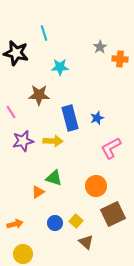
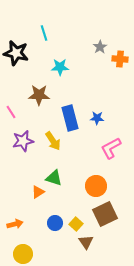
blue star: rotated 24 degrees clockwise
yellow arrow: rotated 54 degrees clockwise
brown square: moved 8 px left
yellow square: moved 3 px down
brown triangle: rotated 14 degrees clockwise
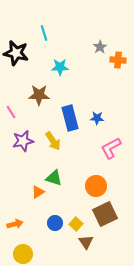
orange cross: moved 2 px left, 1 px down
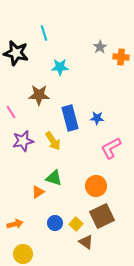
orange cross: moved 3 px right, 3 px up
brown square: moved 3 px left, 2 px down
brown triangle: rotated 21 degrees counterclockwise
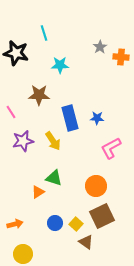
cyan star: moved 2 px up
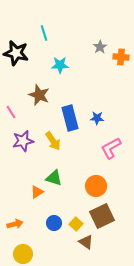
brown star: rotated 20 degrees clockwise
orange triangle: moved 1 px left
blue circle: moved 1 px left
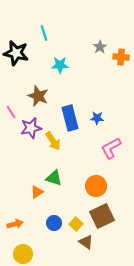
brown star: moved 1 px left, 1 px down
purple star: moved 8 px right, 13 px up
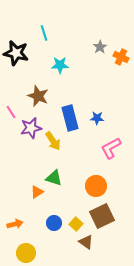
orange cross: rotated 21 degrees clockwise
yellow circle: moved 3 px right, 1 px up
